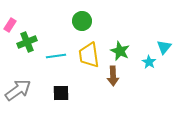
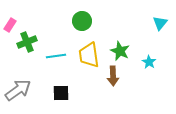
cyan triangle: moved 4 px left, 24 px up
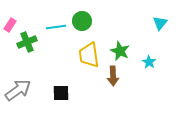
cyan line: moved 29 px up
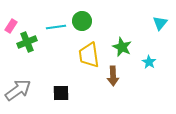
pink rectangle: moved 1 px right, 1 px down
green star: moved 2 px right, 4 px up
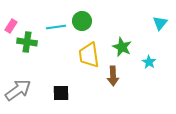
green cross: rotated 30 degrees clockwise
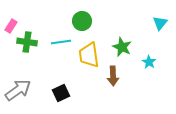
cyan line: moved 5 px right, 15 px down
black square: rotated 24 degrees counterclockwise
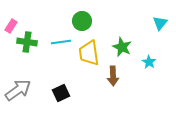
yellow trapezoid: moved 2 px up
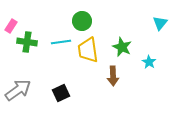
yellow trapezoid: moved 1 px left, 3 px up
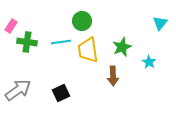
green star: rotated 24 degrees clockwise
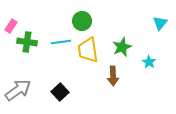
black square: moved 1 px left, 1 px up; rotated 18 degrees counterclockwise
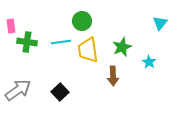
pink rectangle: rotated 40 degrees counterclockwise
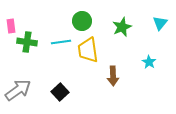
green star: moved 20 px up
